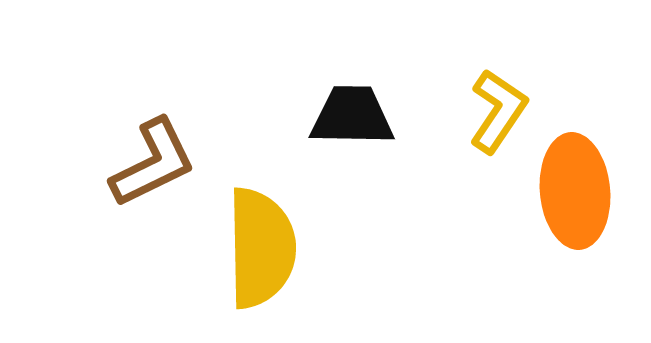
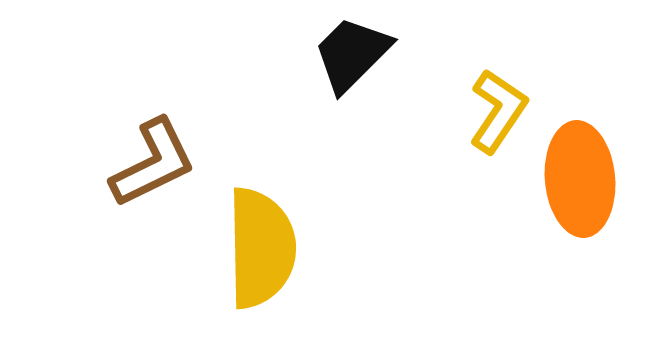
black trapezoid: moved 62 px up; rotated 46 degrees counterclockwise
orange ellipse: moved 5 px right, 12 px up
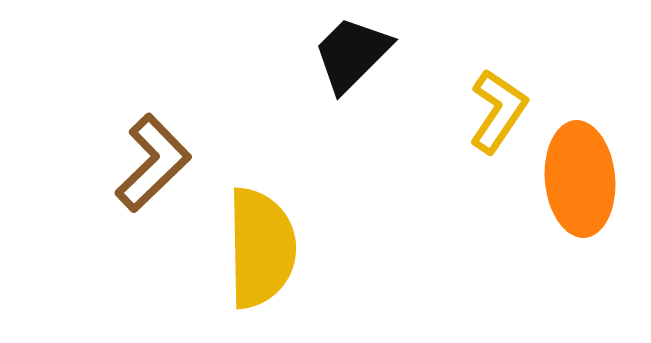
brown L-shape: rotated 18 degrees counterclockwise
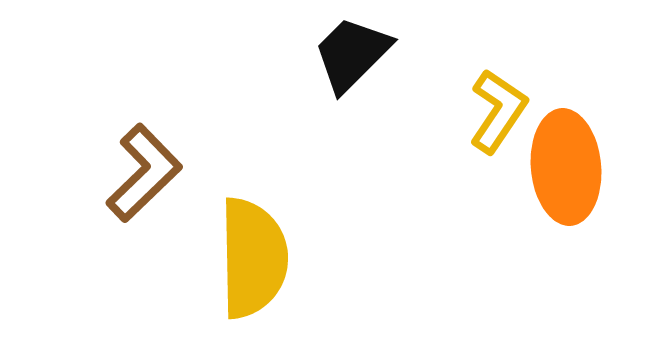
brown L-shape: moved 9 px left, 10 px down
orange ellipse: moved 14 px left, 12 px up
yellow semicircle: moved 8 px left, 10 px down
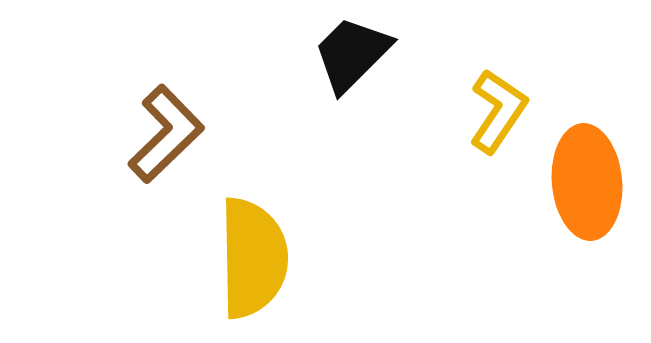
orange ellipse: moved 21 px right, 15 px down
brown L-shape: moved 22 px right, 39 px up
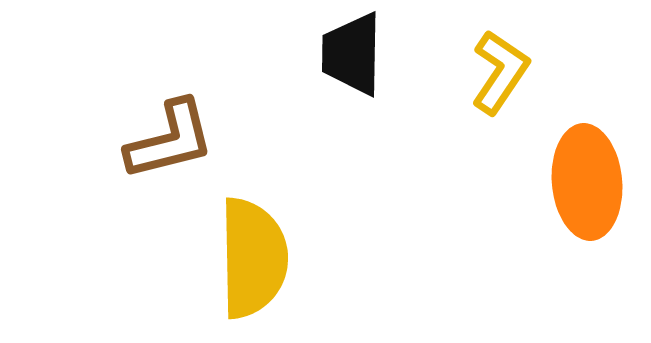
black trapezoid: rotated 44 degrees counterclockwise
yellow L-shape: moved 2 px right, 39 px up
brown L-shape: moved 4 px right, 6 px down; rotated 30 degrees clockwise
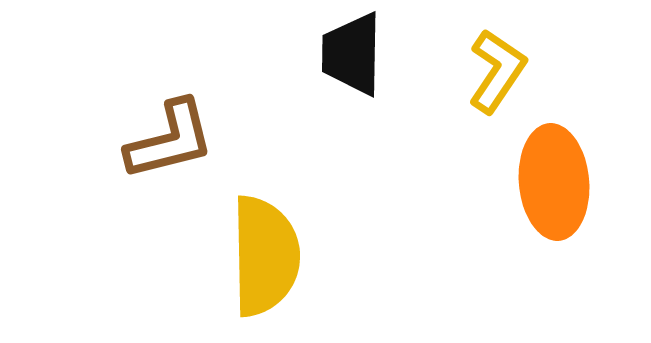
yellow L-shape: moved 3 px left, 1 px up
orange ellipse: moved 33 px left
yellow semicircle: moved 12 px right, 2 px up
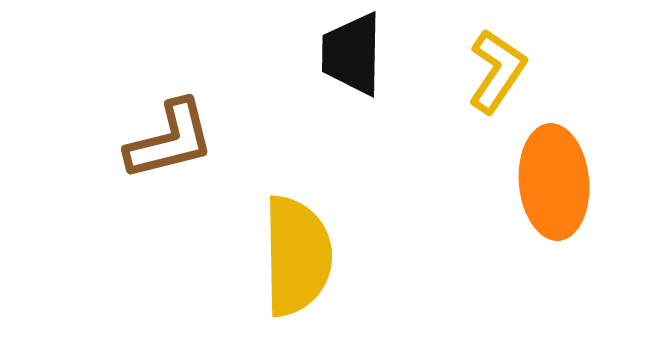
yellow semicircle: moved 32 px right
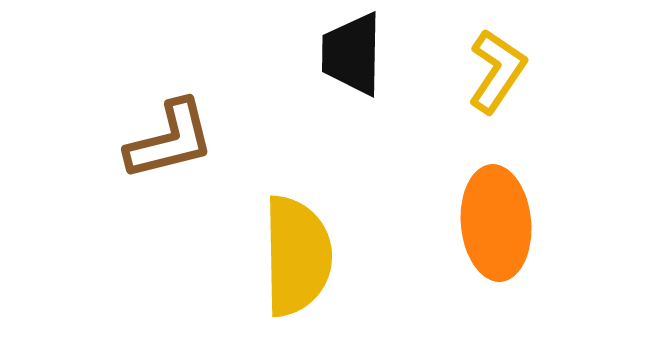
orange ellipse: moved 58 px left, 41 px down
